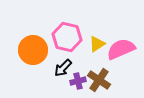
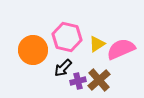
brown cross: rotated 15 degrees clockwise
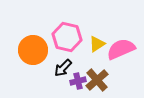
brown cross: moved 2 px left
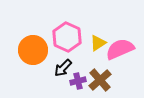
pink hexagon: rotated 12 degrees clockwise
yellow triangle: moved 1 px right, 1 px up
pink semicircle: moved 1 px left
brown cross: moved 3 px right
